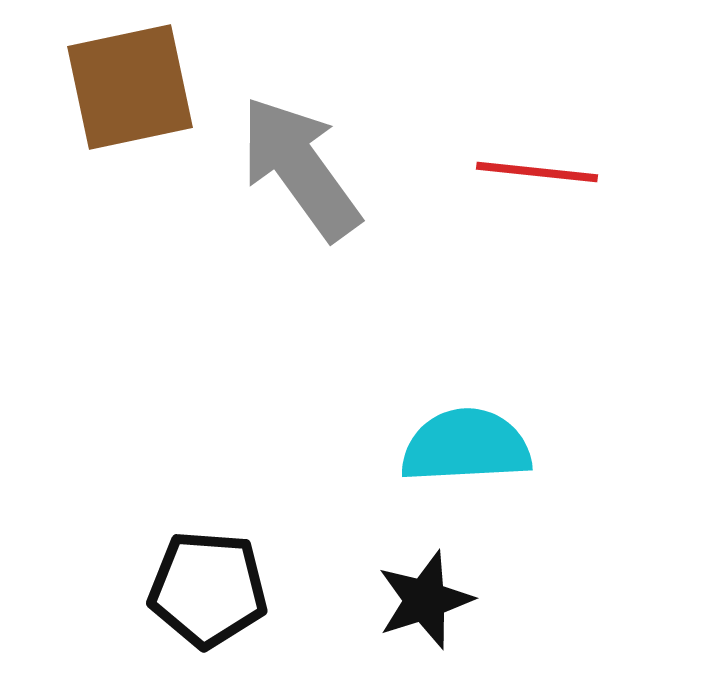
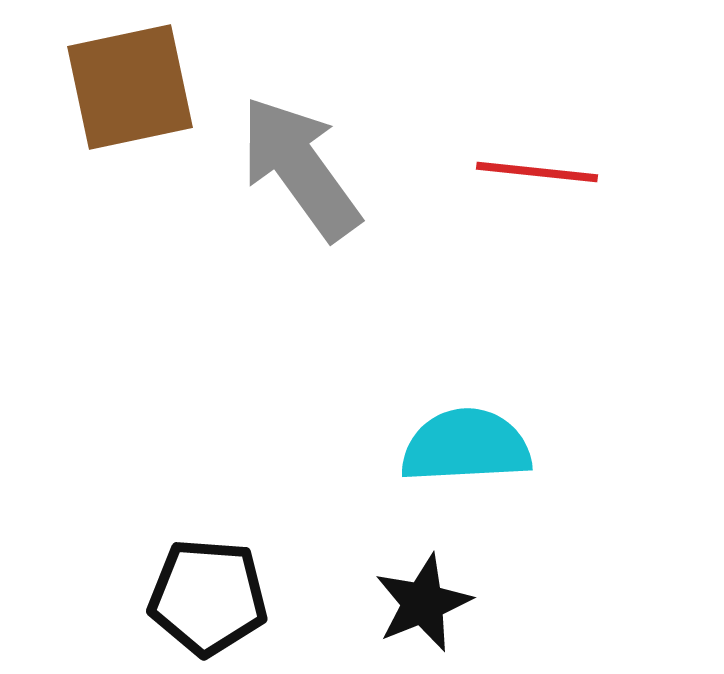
black pentagon: moved 8 px down
black star: moved 2 px left, 3 px down; rotated 4 degrees counterclockwise
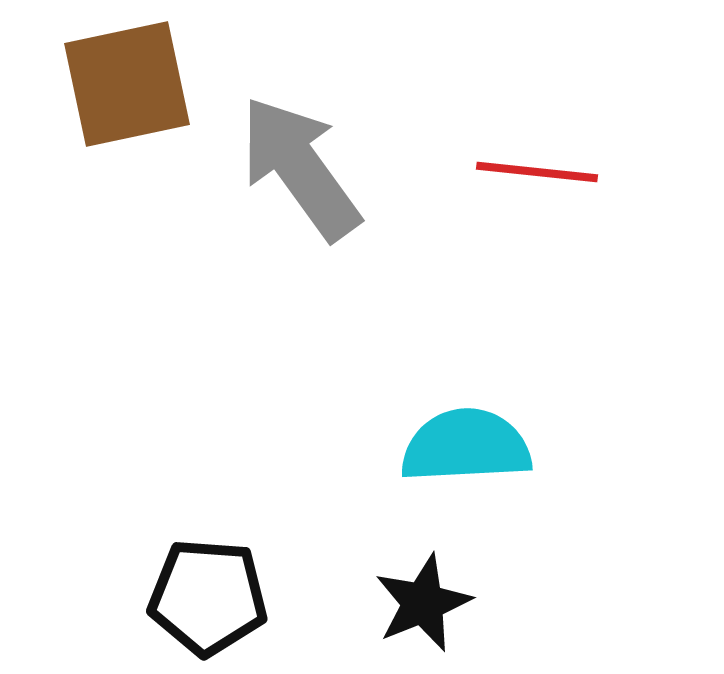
brown square: moved 3 px left, 3 px up
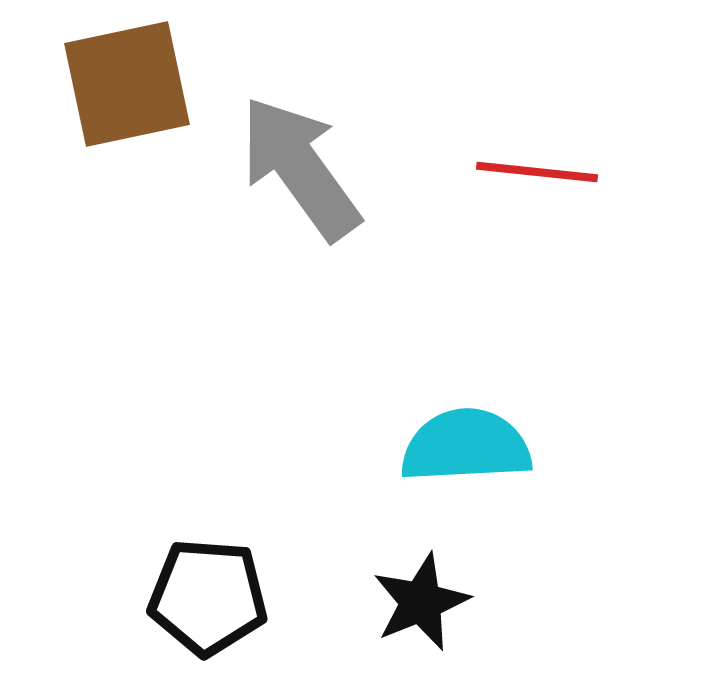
black star: moved 2 px left, 1 px up
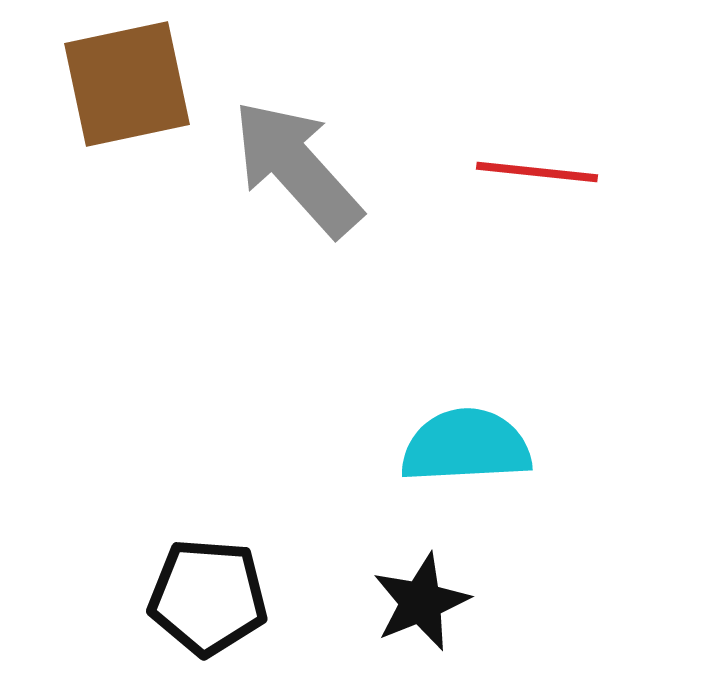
gray arrow: moved 3 px left; rotated 6 degrees counterclockwise
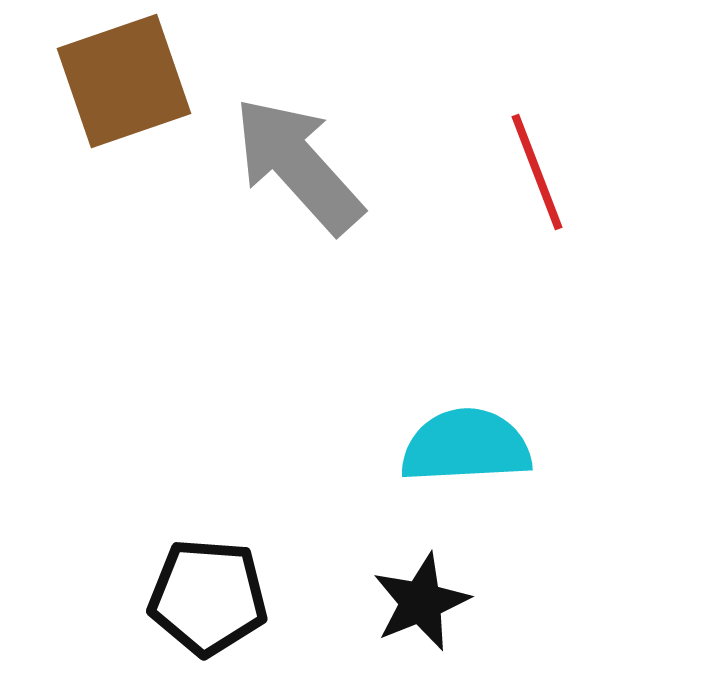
brown square: moved 3 px left, 3 px up; rotated 7 degrees counterclockwise
gray arrow: moved 1 px right, 3 px up
red line: rotated 63 degrees clockwise
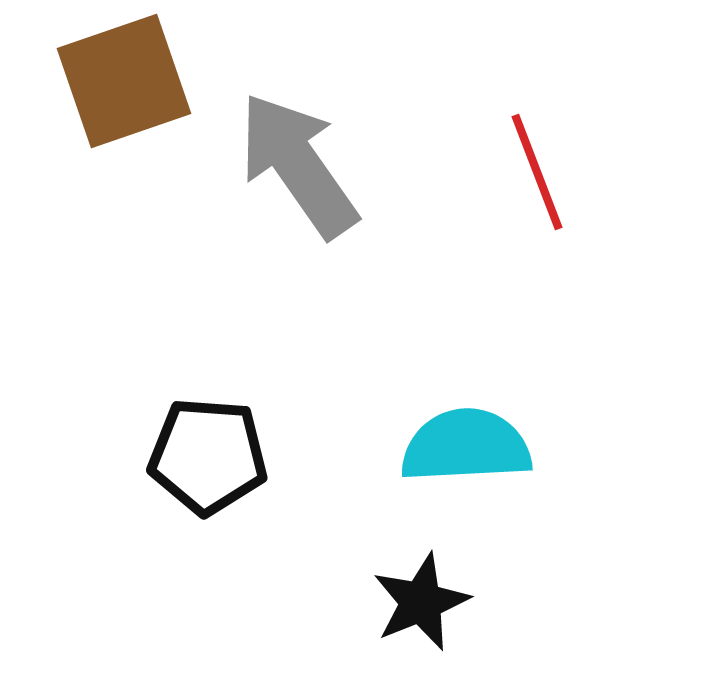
gray arrow: rotated 7 degrees clockwise
black pentagon: moved 141 px up
